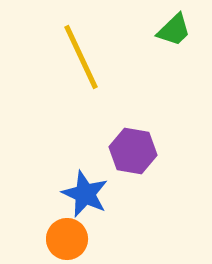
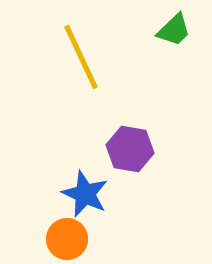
purple hexagon: moved 3 px left, 2 px up
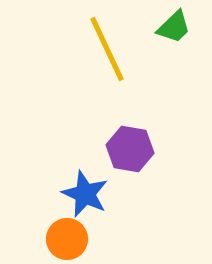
green trapezoid: moved 3 px up
yellow line: moved 26 px right, 8 px up
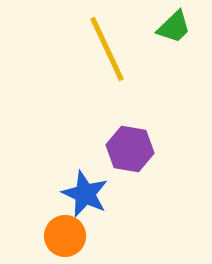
orange circle: moved 2 px left, 3 px up
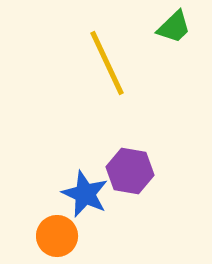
yellow line: moved 14 px down
purple hexagon: moved 22 px down
orange circle: moved 8 px left
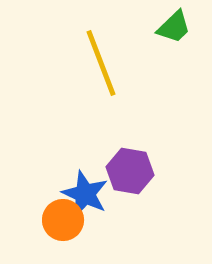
yellow line: moved 6 px left; rotated 4 degrees clockwise
orange circle: moved 6 px right, 16 px up
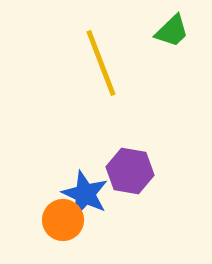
green trapezoid: moved 2 px left, 4 px down
